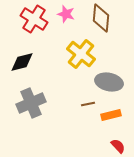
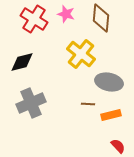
brown line: rotated 16 degrees clockwise
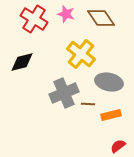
brown diamond: rotated 40 degrees counterclockwise
gray cross: moved 33 px right, 10 px up
red semicircle: rotated 84 degrees counterclockwise
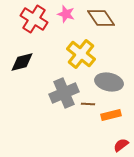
red semicircle: moved 3 px right, 1 px up
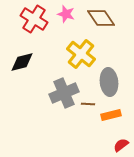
gray ellipse: rotated 72 degrees clockwise
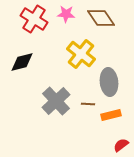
pink star: rotated 12 degrees counterclockwise
gray cross: moved 8 px left, 8 px down; rotated 20 degrees counterclockwise
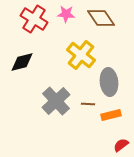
yellow cross: moved 1 px down
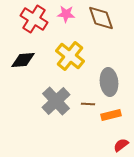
brown diamond: rotated 16 degrees clockwise
yellow cross: moved 11 px left, 1 px down
black diamond: moved 1 px right, 2 px up; rotated 10 degrees clockwise
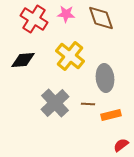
gray ellipse: moved 4 px left, 4 px up
gray cross: moved 1 px left, 2 px down
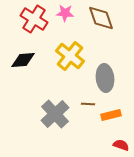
pink star: moved 1 px left, 1 px up
gray cross: moved 11 px down
red semicircle: rotated 56 degrees clockwise
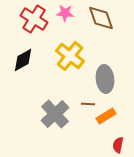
black diamond: rotated 25 degrees counterclockwise
gray ellipse: moved 1 px down
orange rectangle: moved 5 px left, 1 px down; rotated 18 degrees counterclockwise
red semicircle: moved 3 px left; rotated 98 degrees counterclockwise
